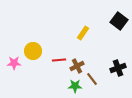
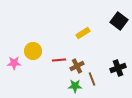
yellow rectangle: rotated 24 degrees clockwise
brown line: rotated 16 degrees clockwise
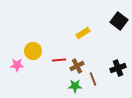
pink star: moved 3 px right, 2 px down
brown line: moved 1 px right
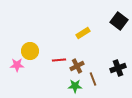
yellow circle: moved 3 px left
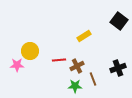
yellow rectangle: moved 1 px right, 3 px down
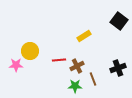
pink star: moved 1 px left
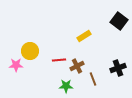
green star: moved 9 px left
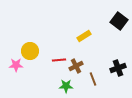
brown cross: moved 1 px left
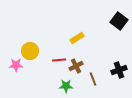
yellow rectangle: moved 7 px left, 2 px down
black cross: moved 1 px right, 2 px down
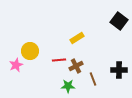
pink star: rotated 24 degrees counterclockwise
black cross: rotated 21 degrees clockwise
green star: moved 2 px right
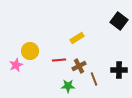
brown cross: moved 3 px right
brown line: moved 1 px right
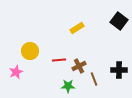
yellow rectangle: moved 10 px up
pink star: moved 7 px down
